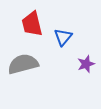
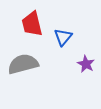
purple star: rotated 24 degrees counterclockwise
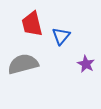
blue triangle: moved 2 px left, 1 px up
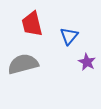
blue triangle: moved 8 px right
purple star: moved 1 px right, 2 px up
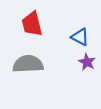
blue triangle: moved 11 px right, 1 px down; rotated 42 degrees counterclockwise
gray semicircle: moved 5 px right; rotated 12 degrees clockwise
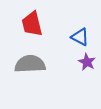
gray semicircle: moved 2 px right
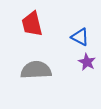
gray semicircle: moved 6 px right, 6 px down
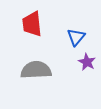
red trapezoid: rotated 8 degrees clockwise
blue triangle: moved 4 px left; rotated 42 degrees clockwise
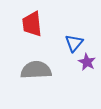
blue triangle: moved 2 px left, 6 px down
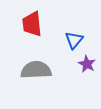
blue triangle: moved 3 px up
purple star: moved 2 px down
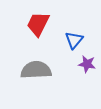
red trapezoid: moved 6 px right; rotated 32 degrees clockwise
purple star: rotated 18 degrees counterclockwise
